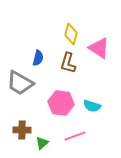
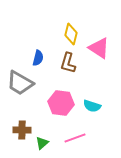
pink line: moved 2 px down
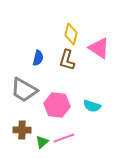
brown L-shape: moved 1 px left, 3 px up
gray trapezoid: moved 4 px right, 7 px down
pink hexagon: moved 4 px left, 2 px down
pink line: moved 11 px left
green triangle: moved 1 px up
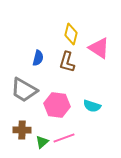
brown L-shape: moved 2 px down
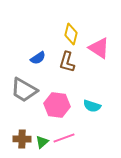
blue semicircle: rotated 42 degrees clockwise
brown cross: moved 9 px down
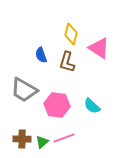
blue semicircle: moved 3 px right, 3 px up; rotated 105 degrees clockwise
cyan semicircle: rotated 24 degrees clockwise
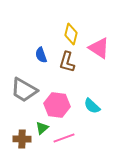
green triangle: moved 14 px up
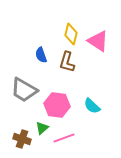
pink triangle: moved 1 px left, 7 px up
brown cross: rotated 18 degrees clockwise
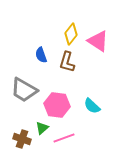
yellow diamond: rotated 25 degrees clockwise
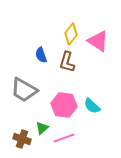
pink hexagon: moved 7 px right
